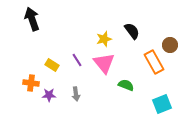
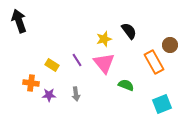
black arrow: moved 13 px left, 2 px down
black semicircle: moved 3 px left
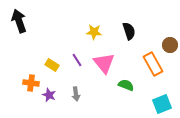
black semicircle: rotated 18 degrees clockwise
yellow star: moved 10 px left, 7 px up; rotated 21 degrees clockwise
orange rectangle: moved 1 px left, 2 px down
purple star: rotated 24 degrees clockwise
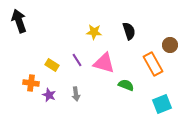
pink triangle: rotated 35 degrees counterclockwise
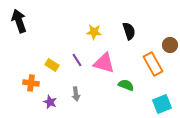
purple star: moved 1 px right, 7 px down
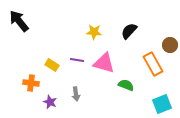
black arrow: rotated 20 degrees counterclockwise
black semicircle: rotated 120 degrees counterclockwise
purple line: rotated 48 degrees counterclockwise
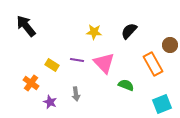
black arrow: moved 7 px right, 5 px down
pink triangle: rotated 30 degrees clockwise
orange cross: rotated 28 degrees clockwise
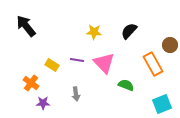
purple star: moved 7 px left, 1 px down; rotated 24 degrees counterclockwise
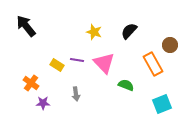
yellow star: rotated 14 degrees clockwise
yellow rectangle: moved 5 px right
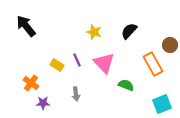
purple line: rotated 56 degrees clockwise
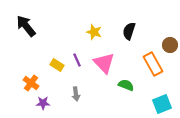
black semicircle: rotated 24 degrees counterclockwise
